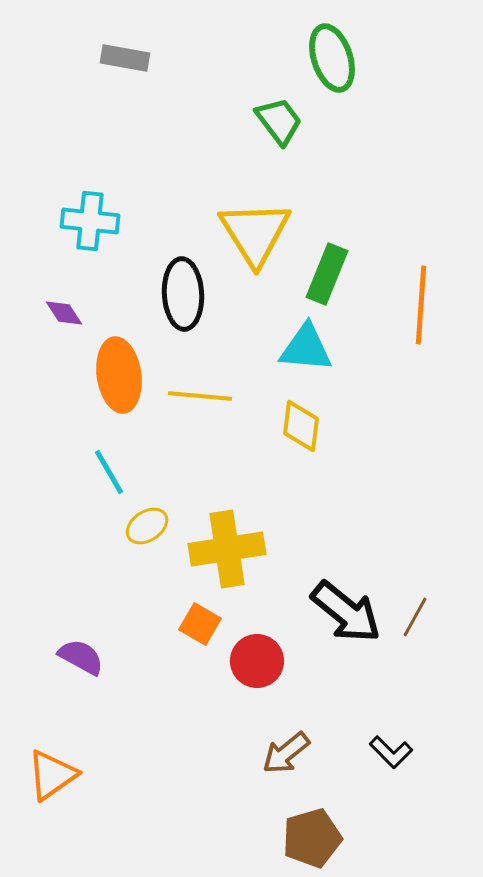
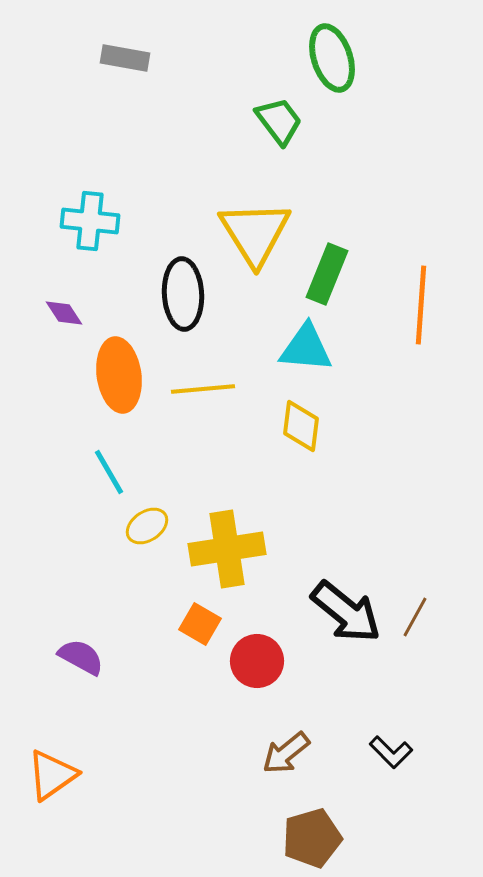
yellow line: moved 3 px right, 7 px up; rotated 10 degrees counterclockwise
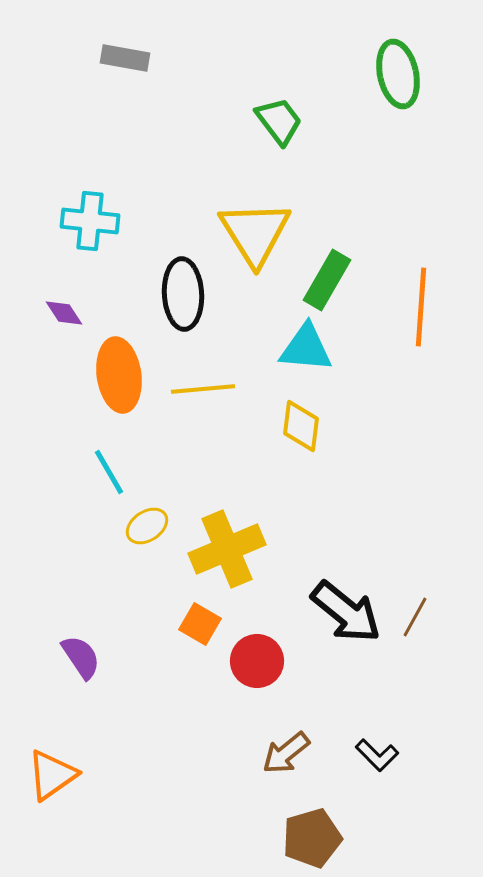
green ellipse: moved 66 px right, 16 px down; rotated 6 degrees clockwise
green rectangle: moved 6 px down; rotated 8 degrees clockwise
orange line: moved 2 px down
yellow cross: rotated 14 degrees counterclockwise
purple semicircle: rotated 27 degrees clockwise
black L-shape: moved 14 px left, 3 px down
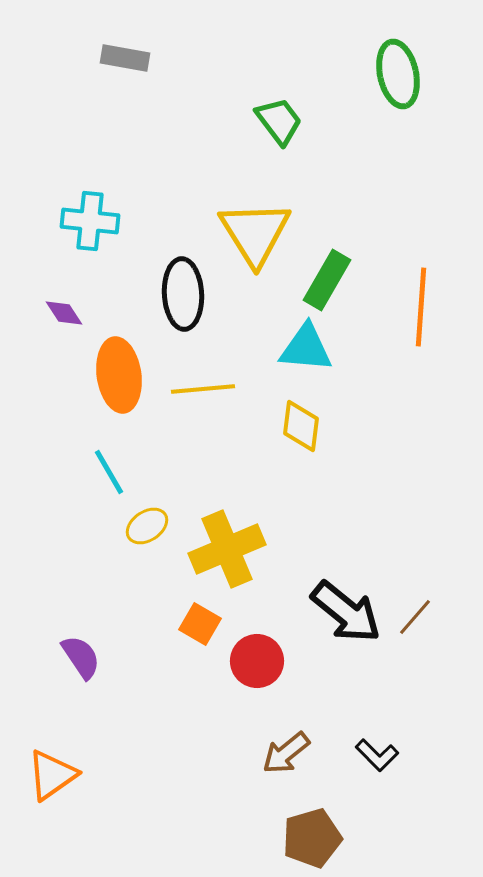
brown line: rotated 12 degrees clockwise
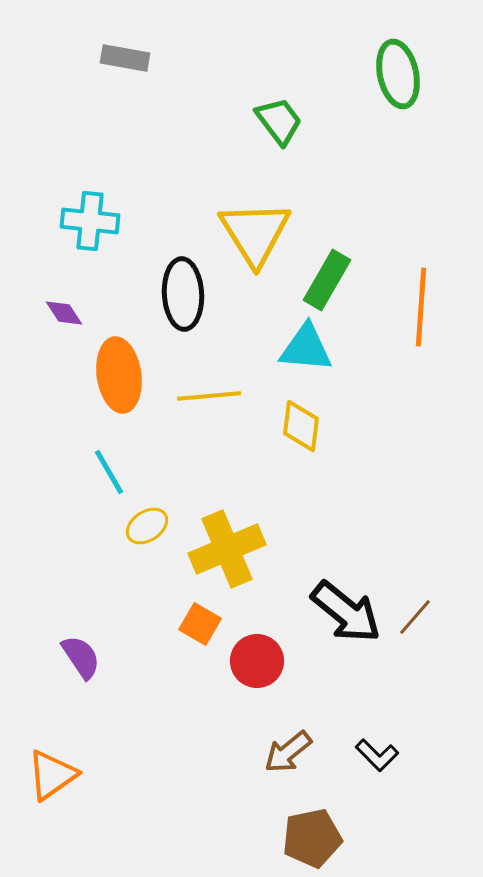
yellow line: moved 6 px right, 7 px down
brown arrow: moved 2 px right, 1 px up
brown pentagon: rotated 4 degrees clockwise
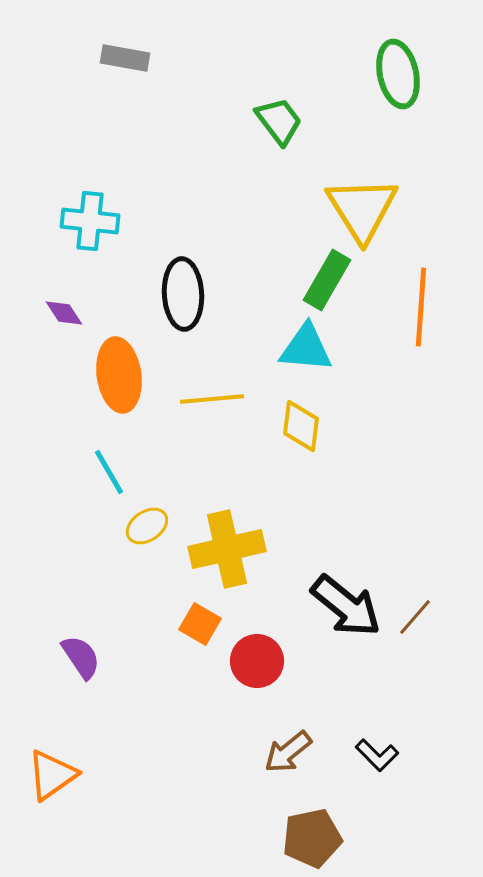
yellow triangle: moved 107 px right, 24 px up
yellow line: moved 3 px right, 3 px down
yellow cross: rotated 10 degrees clockwise
black arrow: moved 6 px up
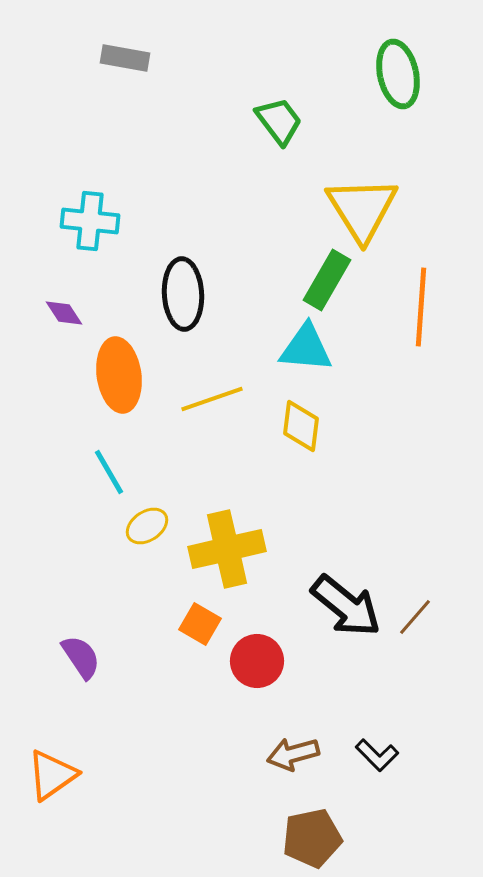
yellow line: rotated 14 degrees counterclockwise
brown arrow: moved 5 px right, 2 px down; rotated 24 degrees clockwise
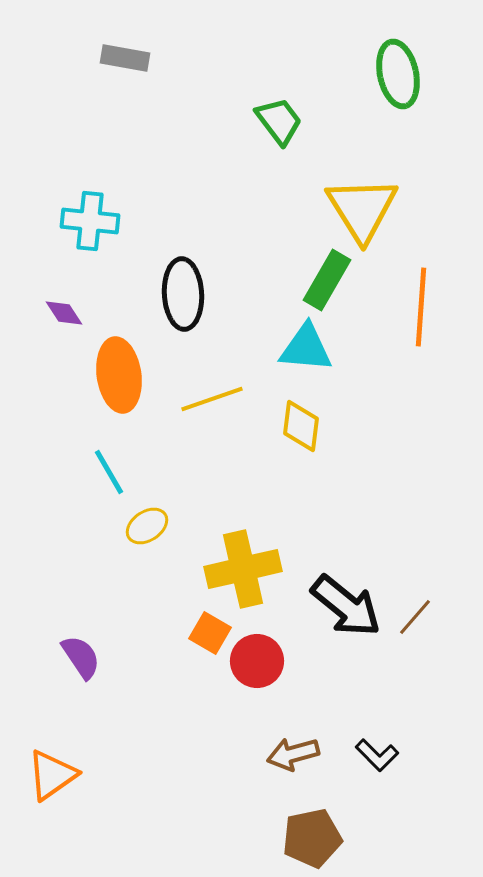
yellow cross: moved 16 px right, 20 px down
orange square: moved 10 px right, 9 px down
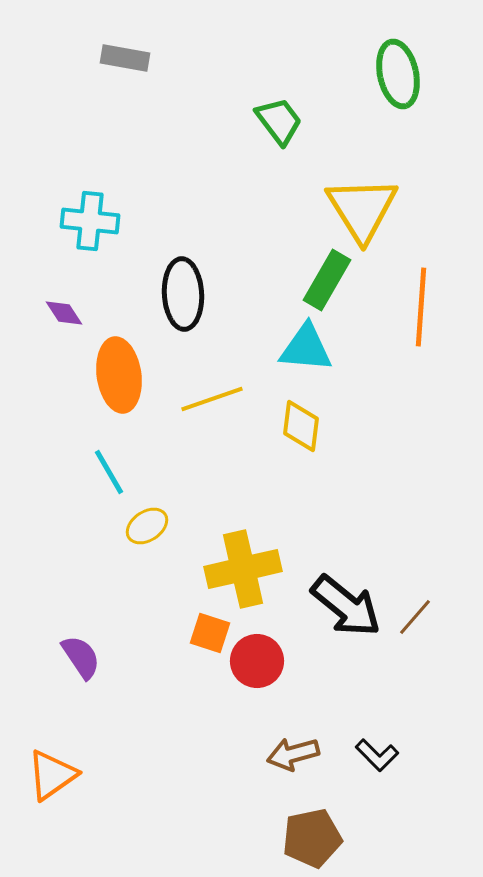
orange square: rotated 12 degrees counterclockwise
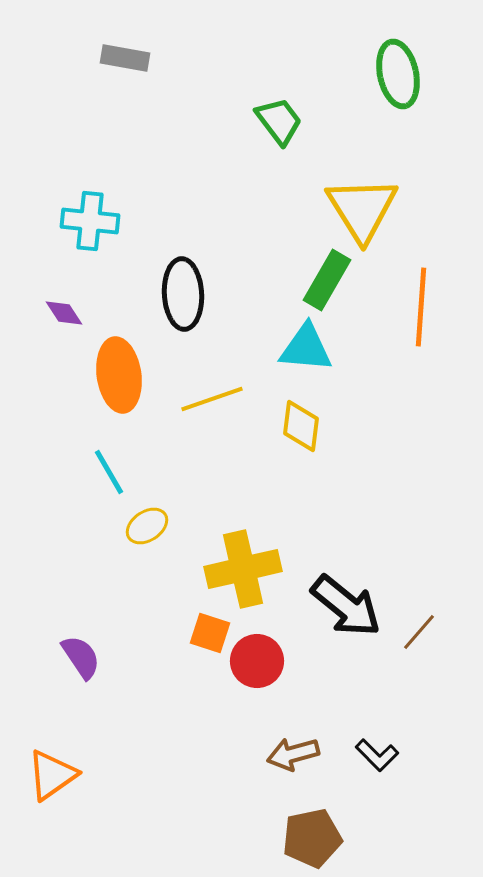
brown line: moved 4 px right, 15 px down
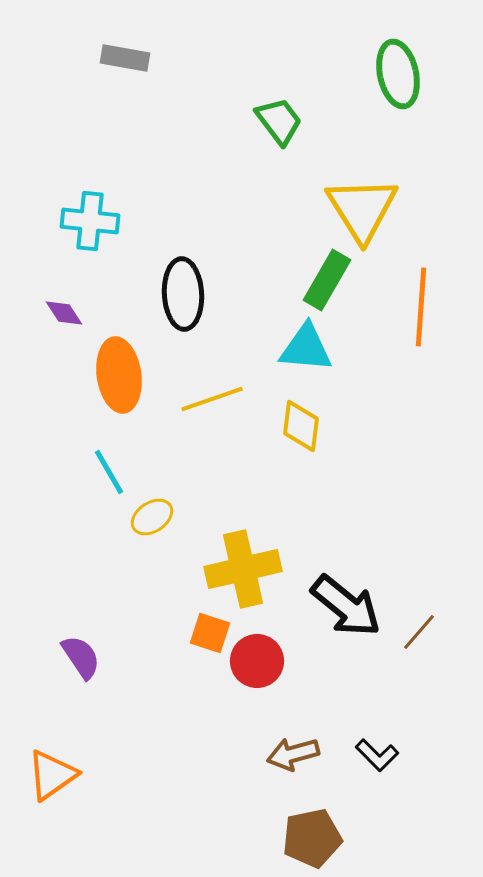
yellow ellipse: moved 5 px right, 9 px up
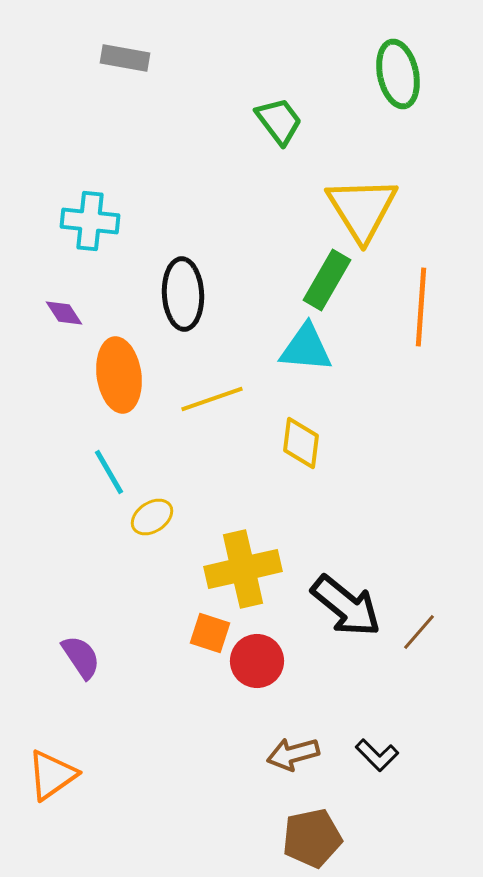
yellow diamond: moved 17 px down
